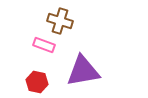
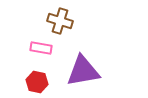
pink rectangle: moved 3 px left, 3 px down; rotated 10 degrees counterclockwise
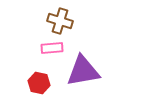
pink rectangle: moved 11 px right; rotated 15 degrees counterclockwise
red hexagon: moved 2 px right, 1 px down
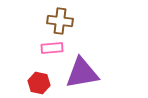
brown cross: rotated 10 degrees counterclockwise
purple triangle: moved 1 px left, 2 px down
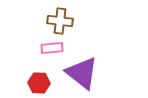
purple triangle: rotated 48 degrees clockwise
red hexagon: rotated 10 degrees counterclockwise
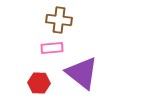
brown cross: moved 1 px left, 1 px up
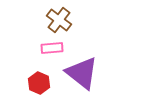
brown cross: rotated 30 degrees clockwise
red hexagon: rotated 20 degrees clockwise
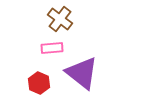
brown cross: moved 1 px right, 1 px up
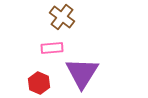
brown cross: moved 2 px right, 2 px up
purple triangle: rotated 24 degrees clockwise
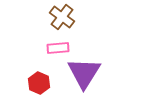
pink rectangle: moved 6 px right
purple triangle: moved 2 px right
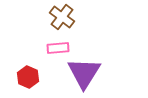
red hexagon: moved 11 px left, 6 px up
